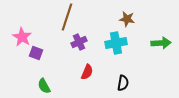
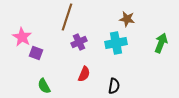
green arrow: rotated 66 degrees counterclockwise
red semicircle: moved 3 px left, 2 px down
black semicircle: moved 9 px left, 3 px down
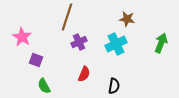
cyan cross: moved 1 px down; rotated 15 degrees counterclockwise
purple square: moved 7 px down
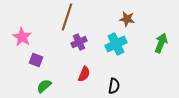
green semicircle: rotated 77 degrees clockwise
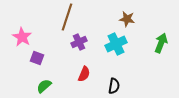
purple square: moved 1 px right, 2 px up
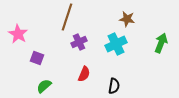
pink star: moved 4 px left, 3 px up
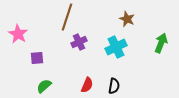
brown star: rotated 14 degrees clockwise
cyan cross: moved 3 px down
purple square: rotated 24 degrees counterclockwise
red semicircle: moved 3 px right, 11 px down
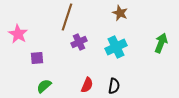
brown star: moved 7 px left, 6 px up
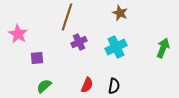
green arrow: moved 2 px right, 5 px down
